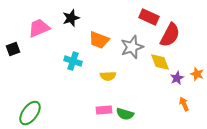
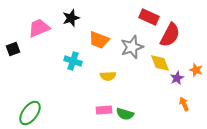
yellow diamond: moved 1 px down
orange star: moved 1 px left, 4 px up
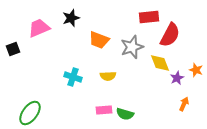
red rectangle: rotated 30 degrees counterclockwise
cyan cross: moved 16 px down
orange arrow: rotated 48 degrees clockwise
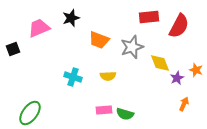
red semicircle: moved 9 px right, 9 px up
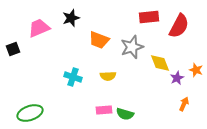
green ellipse: rotated 35 degrees clockwise
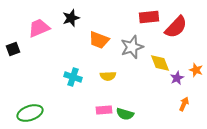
red semicircle: moved 3 px left, 1 px down; rotated 15 degrees clockwise
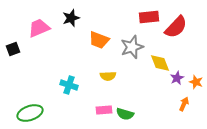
orange star: moved 12 px down
cyan cross: moved 4 px left, 8 px down
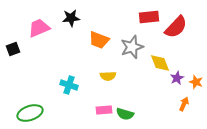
black star: rotated 12 degrees clockwise
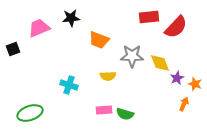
gray star: moved 9 px down; rotated 20 degrees clockwise
orange star: moved 1 px left, 2 px down
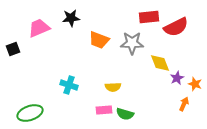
red semicircle: rotated 20 degrees clockwise
gray star: moved 13 px up
yellow semicircle: moved 5 px right, 11 px down
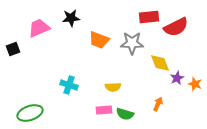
orange arrow: moved 26 px left
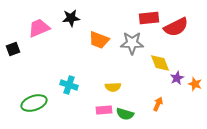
red rectangle: moved 1 px down
green ellipse: moved 4 px right, 10 px up
